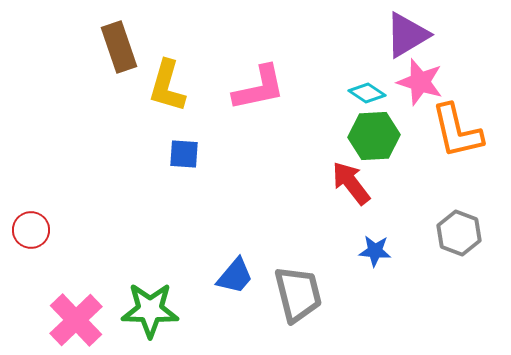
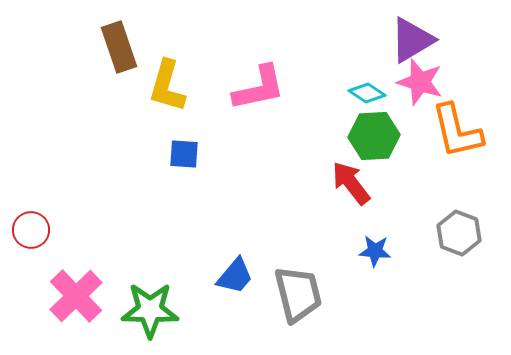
purple triangle: moved 5 px right, 5 px down
pink cross: moved 24 px up
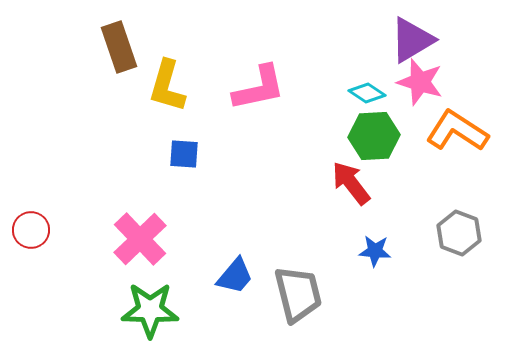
orange L-shape: rotated 136 degrees clockwise
pink cross: moved 64 px right, 57 px up
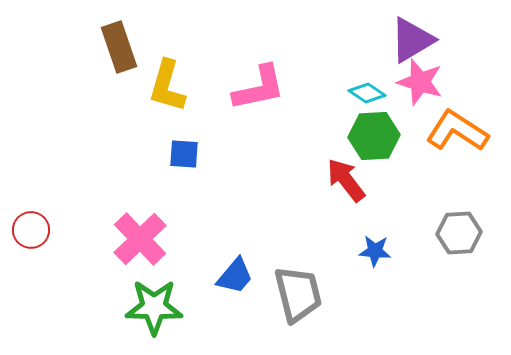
red arrow: moved 5 px left, 3 px up
gray hexagon: rotated 24 degrees counterclockwise
green star: moved 4 px right, 3 px up
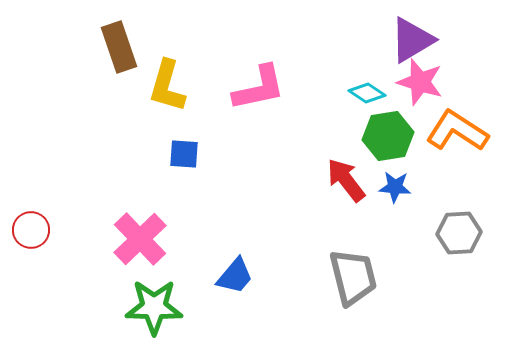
green hexagon: moved 14 px right; rotated 6 degrees counterclockwise
blue star: moved 20 px right, 64 px up
gray trapezoid: moved 55 px right, 17 px up
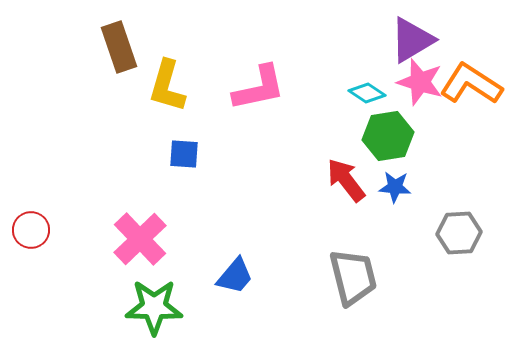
orange L-shape: moved 14 px right, 47 px up
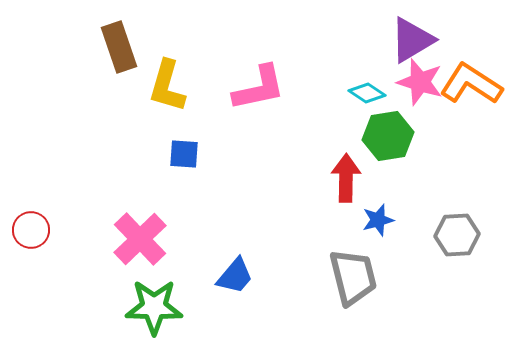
red arrow: moved 2 px up; rotated 39 degrees clockwise
blue star: moved 17 px left, 33 px down; rotated 20 degrees counterclockwise
gray hexagon: moved 2 px left, 2 px down
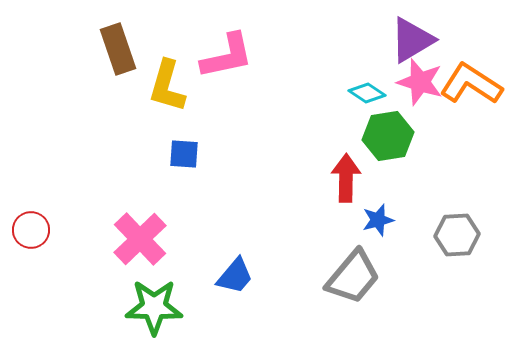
brown rectangle: moved 1 px left, 2 px down
pink L-shape: moved 32 px left, 32 px up
gray trapezoid: rotated 54 degrees clockwise
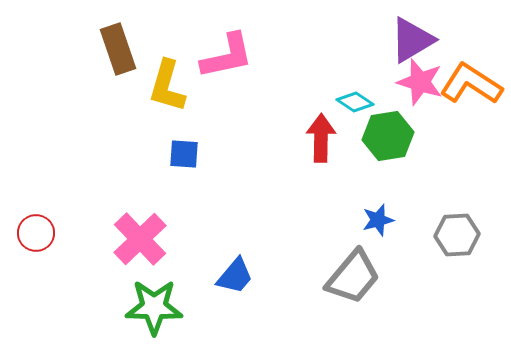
cyan diamond: moved 12 px left, 9 px down
red arrow: moved 25 px left, 40 px up
red circle: moved 5 px right, 3 px down
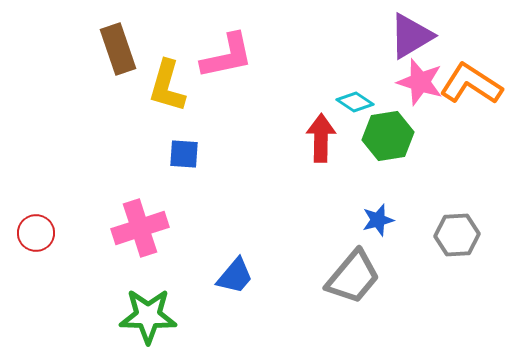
purple triangle: moved 1 px left, 4 px up
pink cross: moved 11 px up; rotated 26 degrees clockwise
green star: moved 6 px left, 9 px down
